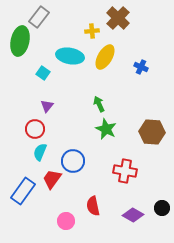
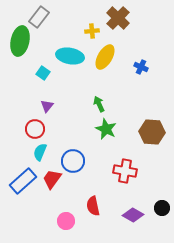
blue rectangle: moved 10 px up; rotated 12 degrees clockwise
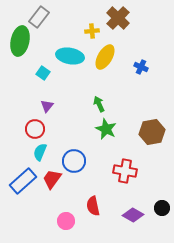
brown hexagon: rotated 15 degrees counterclockwise
blue circle: moved 1 px right
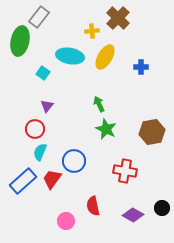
blue cross: rotated 24 degrees counterclockwise
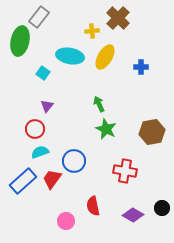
cyan semicircle: rotated 48 degrees clockwise
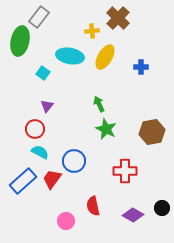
cyan semicircle: rotated 48 degrees clockwise
red cross: rotated 10 degrees counterclockwise
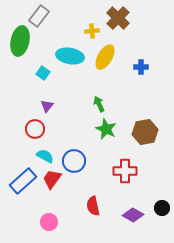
gray rectangle: moved 1 px up
brown hexagon: moved 7 px left
cyan semicircle: moved 5 px right, 4 px down
pink circle: moved 17 px left, 1 px down
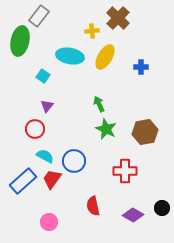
cyan square: moved 3 px down
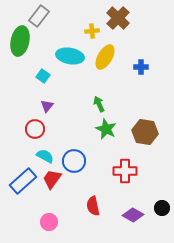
brown hexagon: rotated 20 degrees clockwise
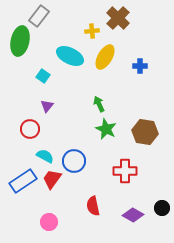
cyan ellipse: rotated 16 degrees clockwise
blue cross: moved 1 px left, 1 px up
red circle: moved 5 px left
blue rectangle: rotated 8 degrees clockwise
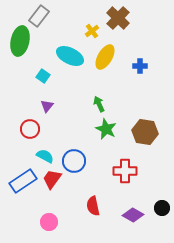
yellow cross: rotated 32 degrees counterclockwise
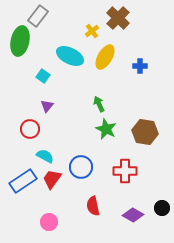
gray rectangle: moved 1 px left
blue circle: moved 7 px right, 6 px down
